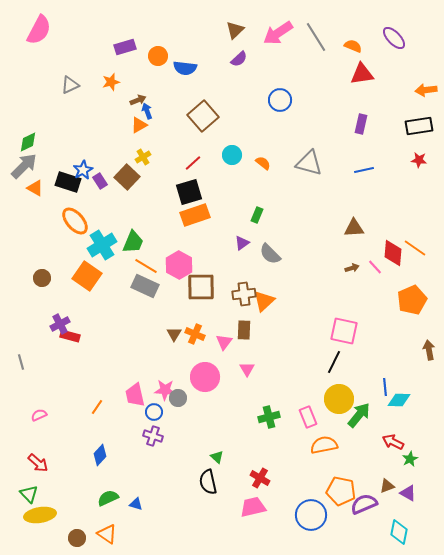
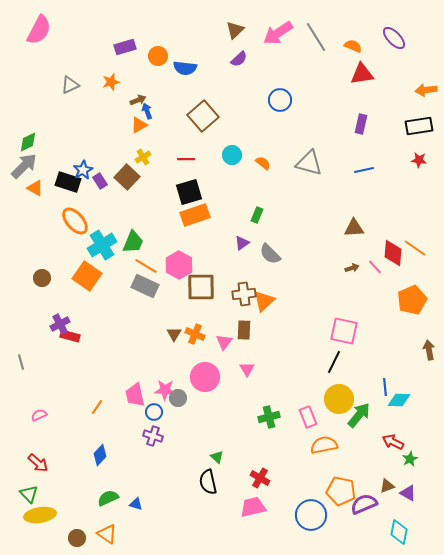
red line at (193, 163): moved 7 px left, 4 px up; rotated 42 degrees clockwise
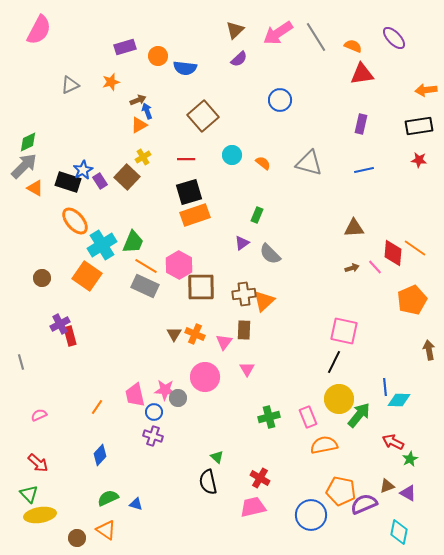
red rectangle at (70, 336): rotated 60 degrees clockwise
orange triangle at (107, 534): moved 1 px left, 4 px up
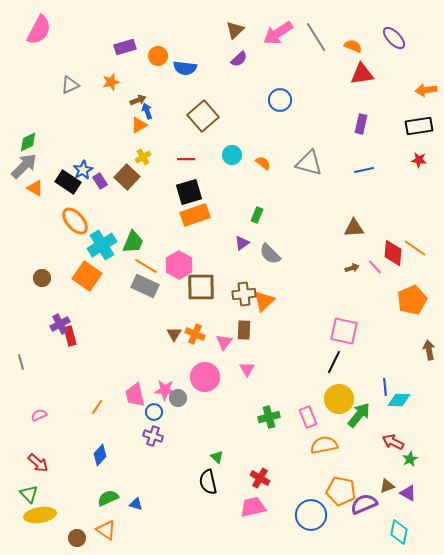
black rectangle at (68, 182): rotated 15 degrees clockwise
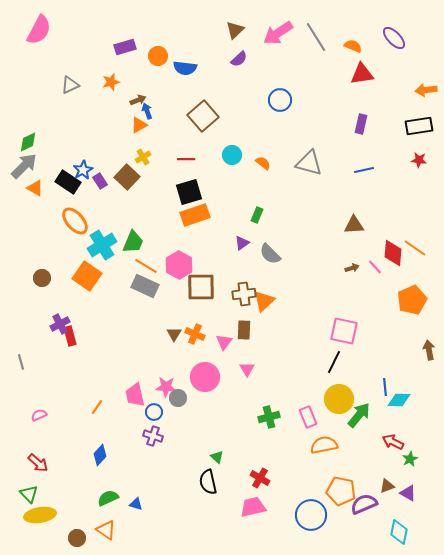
brown triangle at (354, 228): moved 3 px up
pink star at (165, 390): moved 1 px right, 3 px up
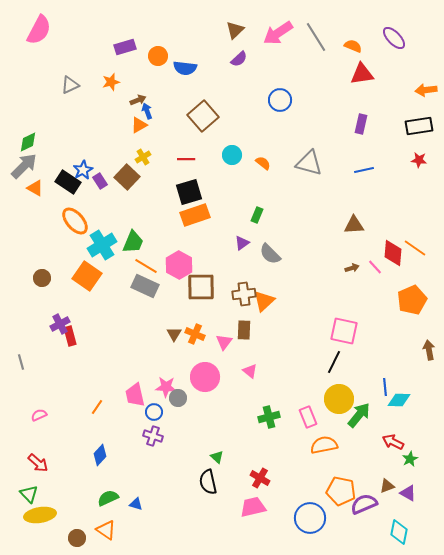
pink triangle at (247, 369): moved 3 px right, 2 px down; rotated 21 degrees counterclockwise
blue circle at (311, 515): moved 1 px left, 3 px down
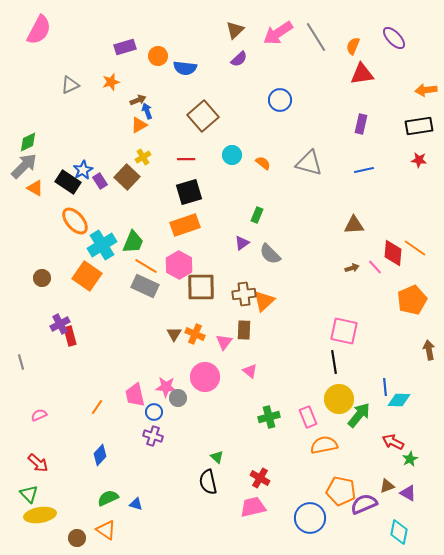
orange semicircle at (353, 46): rotated 90 degrees counterclockwise
orange rectangle at (195, 215): moved 10 px left, 10 px down
black line at (334, 362): rotated 35 degrees counterclockwise
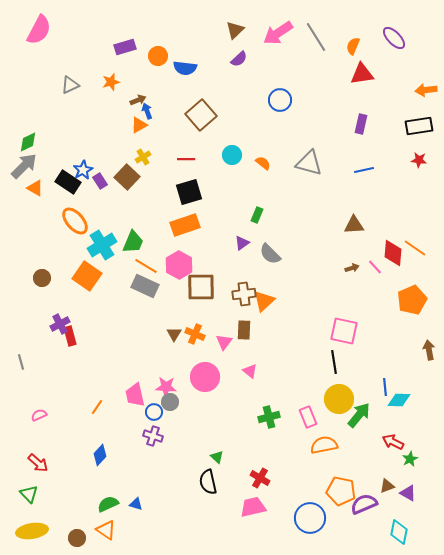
brown square at (203, 116): moved 2 px left, 1 px up
gray circle at (178, 398): moved 8 px left, 4 px down
green semicircle at (108, 498): moved 6 px down
yellow ellipse at (40, 515): moved 8 px left, 16 px down
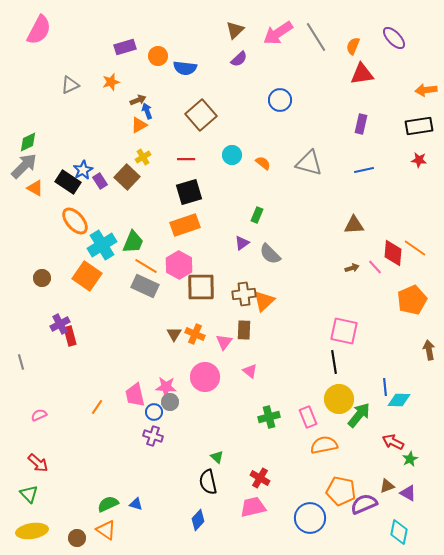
blue diamond at (100, 455): moved 98 px right, 65 px down
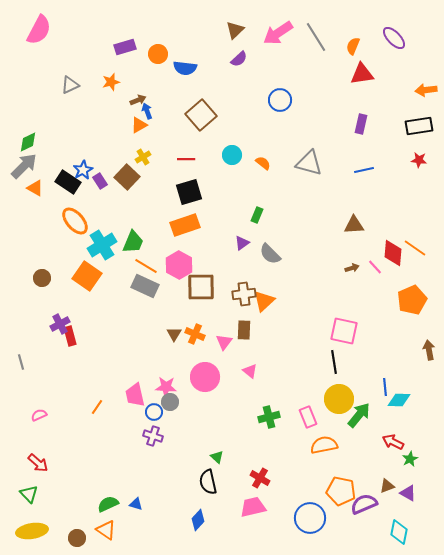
orange circle at (158, 56): moved 2 px up
